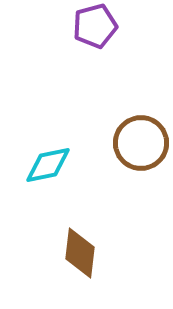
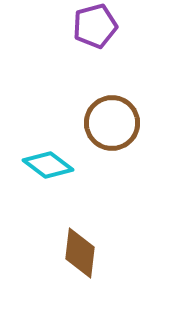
brown circle: moved 29 px left, 20 px up
cyan diamond: rotated 48 degrees clockwise
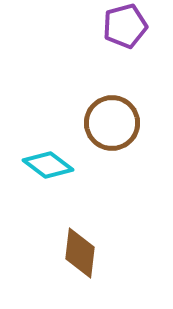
purple pentagon: moved 30 px right
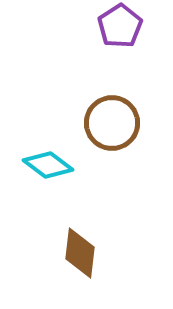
purple pentagon: moved 5 px left; rotated 18 degrees counterclockwise
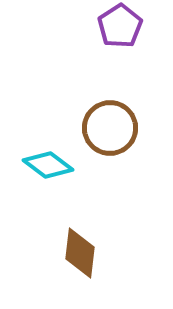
brown circle: moved 2 px left, 5 px down
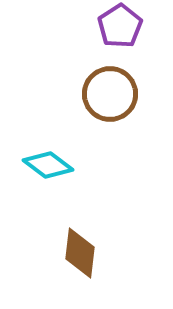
brown circle: moved 34 px up
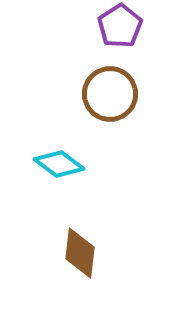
cyan diamond: moved 11 px right, 1 px up
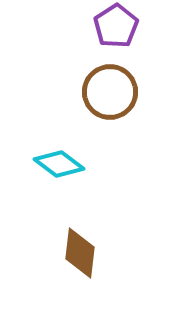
purple pentagon: moved 4 px left
brown circle: moved 2 px up
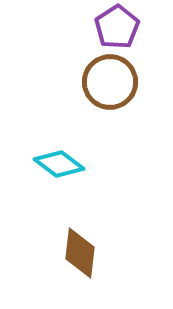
purple pentagon: moved 1 px right, 1 px down
brown circle: moved 10 px up
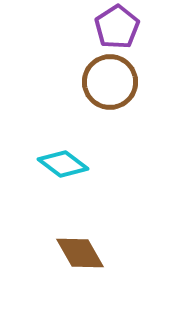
cyan diamond: moved 4 px right
brown diamond: rotated 36 degrees counterclockwise
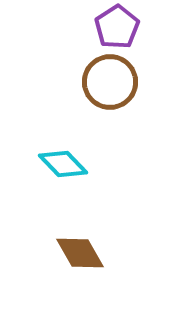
cyan diamond: rotated 9 degrees clockwise
